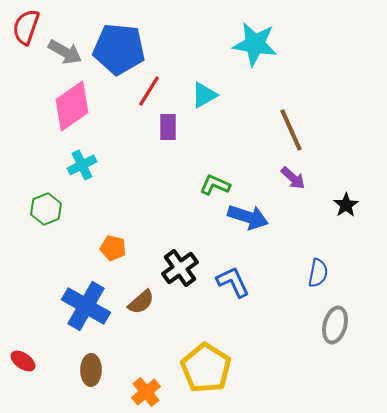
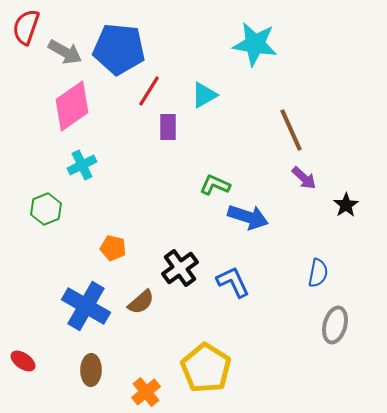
purple arrow: moved 11 px right
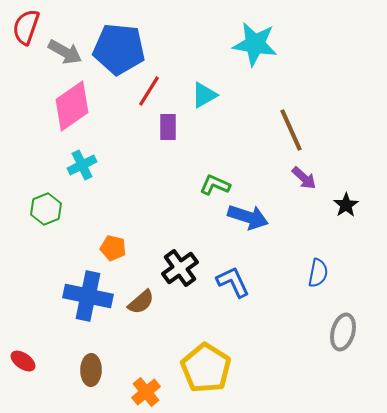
blue cross: moved 2 px right, 10 px up; rotated 18 degrees counterclockwise
gray ellipse: moved 8 px right, 7 px down
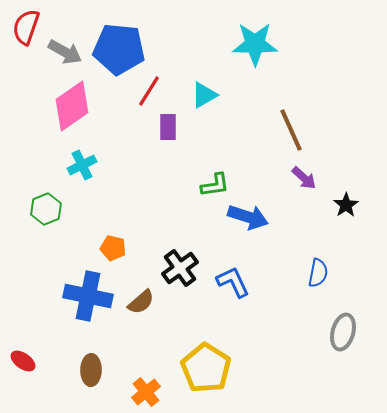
cyan star: rotated 9 degrees counterclockwise
green L-shape: rotated 148 degrees clockwise
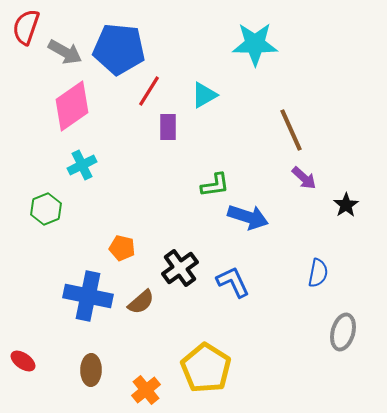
orange pentagon: moved 9 px right
orange cross: moved 2 px up
